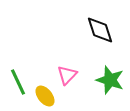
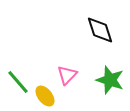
green line: rotated 16 degrees counterclockwise
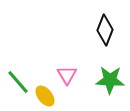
black diamond: moved 5 px right; rotated 40 degrees clockwise
pink triangle: rotated 15 degrees counterclockwise
green star: rotated 16 degrees counterclockwise
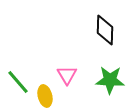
black diamond: rotated 20 degrees counterclockwise
yellow ellipse: rotated 25 degrees clockwise
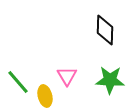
pink triangle: moved 1 px down
